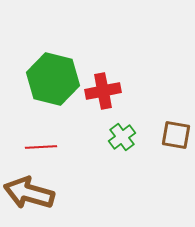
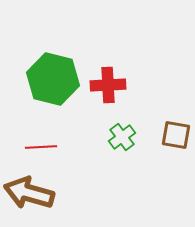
red cross: moved 5 px right, 6 px up; rotated 8 degrees clockwise
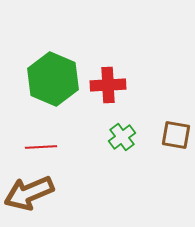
green hexagon: rotated 9 degrees clockwise
brown arrow: rotated 39 degrees counterclockwise
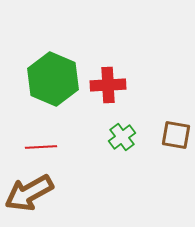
brown arrow: rotated 6 degrees counterclockwise
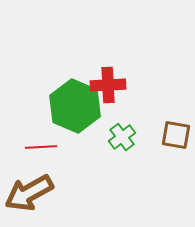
green hexagon: moved 22 px right, 27 px down
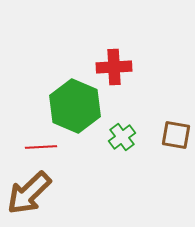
red cross: moved 6 px right, 18 px up
brown arrow: rotated 15 degrees counterclockwise
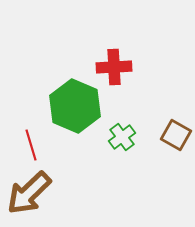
brown square: rotated 20 degrees clockwise
red line: moved 10 px left, 2 px up; rotated 76 degrees clockwise
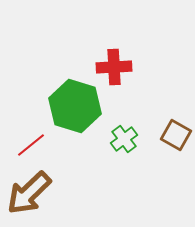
green hexagon: rotated 6 degrees counterclockwise
green cross: moved 2 px right, 2 px down
red line: rotated 68 degrees clockwise
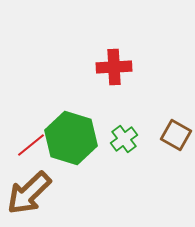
green hexagon: moved 4 px left, 32 px down
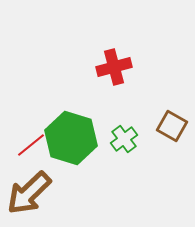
red cross: rotated 12 degrees counterclockwise
brown square: moved 4 px left, 9 px up
